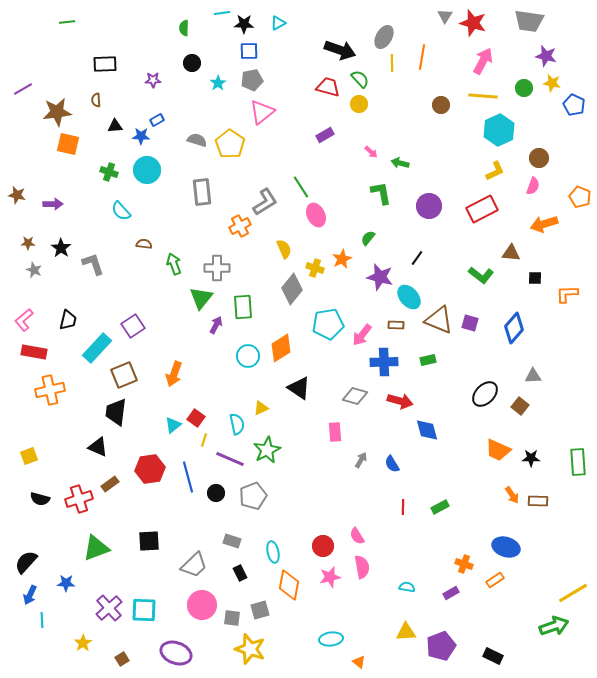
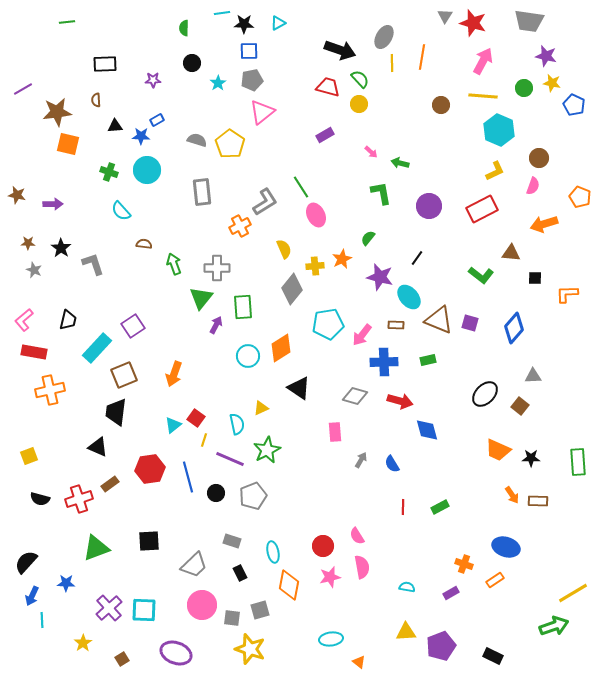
cyan hexagon at (499, 130): rotated 12 degrees counterclockwise
yellow cross at (315, 268): moved 2 px up; rotated 24 degrees counterclockwise
blue arrow at (30, 595): moved 2 px right, 1 px down
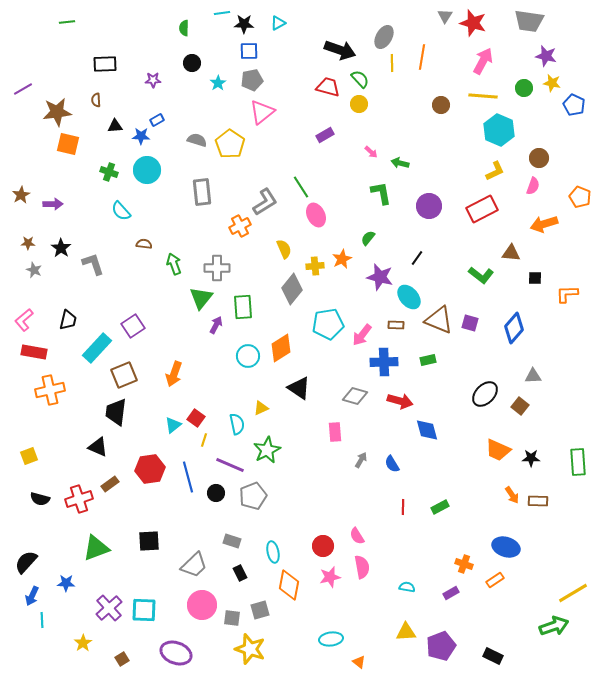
brown star at (17, 195): moved 4 px right; rotated 30 degrees clockwise
purple line at (230, 459): moved 6 px down
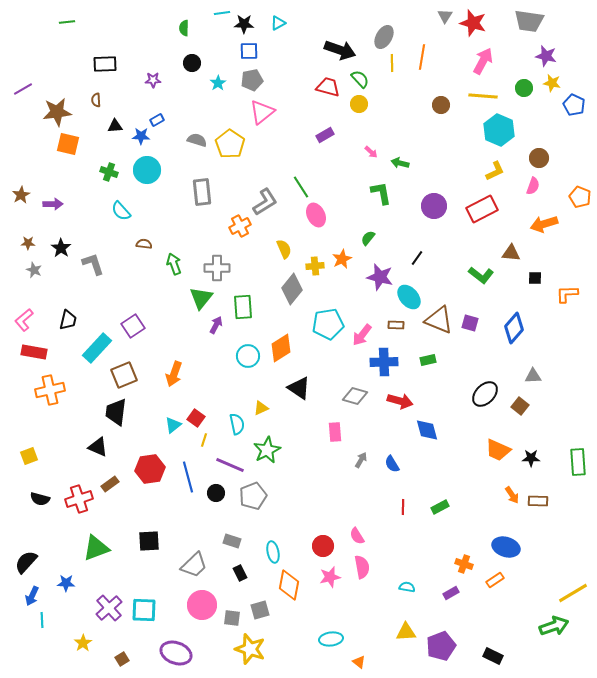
purple circle at (429, 206): moved 5 px right
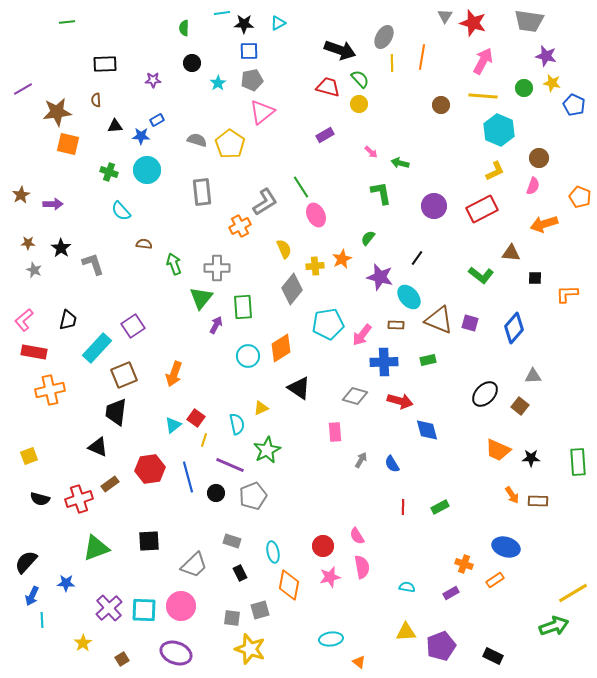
pink circle at (202, 605): moved 21 px left, 1 px down
